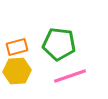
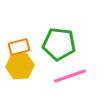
orange rectangle: moved 2 px right
yellow hexagon: moved 3 px right, 5 px up
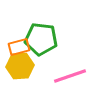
green pentagon: moved 18 px left, 5 px up
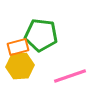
green pentagon: moved 4 px up
orange rectangle: moved 1 px left
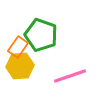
green pentagon: rotated 12 degrees clockwise
orange rectangle: rotated 40 degrees counterclockwise
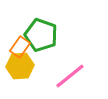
orange rectangle: moved 2 px right
pink line: rotated 20 degrees counterclockwise
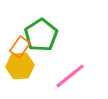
green pentagon: rotated 20 degrees clockwise
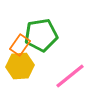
green pentagon: rotated 24 degrees clockwise
orange rectangle: moved 2 px up
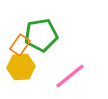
yellow hexagon: moved 1 px right, 1 px down
